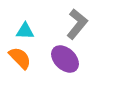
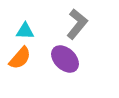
orange semicircle: rotated 85 degrees clockwise
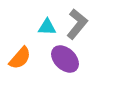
cyan triangle: moved 22 px right, 4 px up
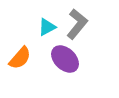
cyan triangle: rotated 30 degrees counterclockwise
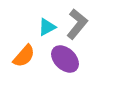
orange semicircle: moved 4 px right, 2 px up
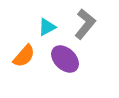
gray L-shape: moved 8 px right
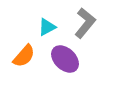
gray L-shape: moved 1 px up
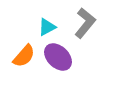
purple ellipse: moved 7 px left, 2 px up
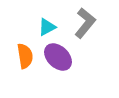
orange semicircle: moved 1 px right; rotated 50 degrees counterclockwise
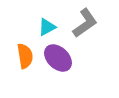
gray L-shape: rotated 16 degrees clockwise
purple ellipse: moved 1 px down
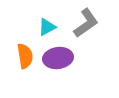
gray L-shape: moved 1 px right
purple ellipse: rotated 52 degrees counterclockwise
